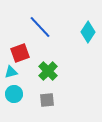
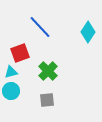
cyan circle: moved 3 px left, 3 px up
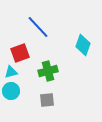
blue line: moved 2 px left
cyan diamond: moved 5 px left, 13 px down; rotated 15 degrees counterclockwise
green cross: rotated 30 degrees clockwise
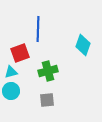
blue line: moved 2 px down; rotated 45 degrees clockwise
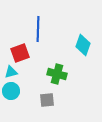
green cross: moved 9 px right, 3 px down; rotated 30 degrees clockwise
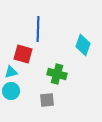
red square: moved 3 px right, 1 px down; rotated 36 degrees clockwise
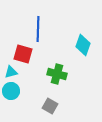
gray square: moved 3 px right, 6 px down; rotated 35 degrees clockwise
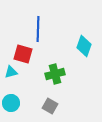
cyan diamond: moved 1 px right, 1 px down
green cross: moved 2 px left; rotated 30 degrees counterclockwise
cyan circle: moved 12 px down
